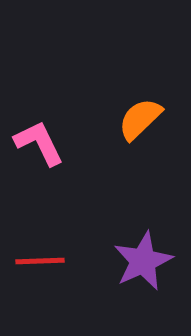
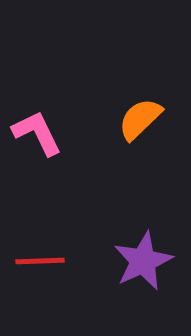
pink L-shape: moved 2 px left, 10 px up
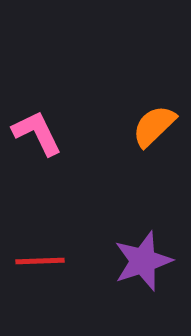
orange semicircle: moved 14 px right, 7 px down
purple star: rotated 6 degrees clockwise
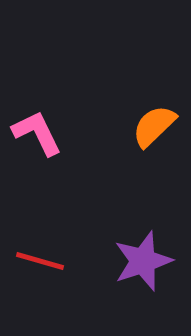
red line: rotated 18 degrees clockwise
